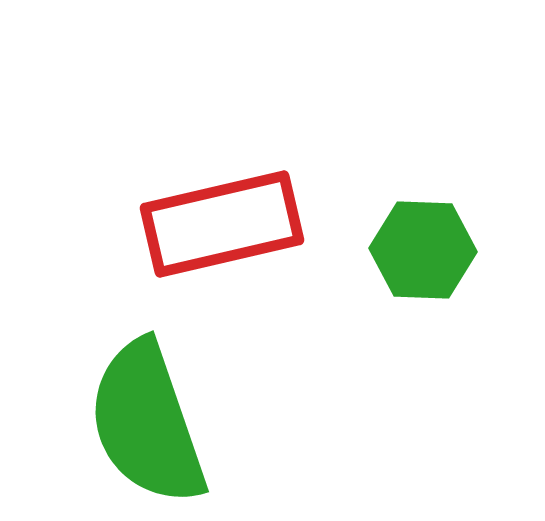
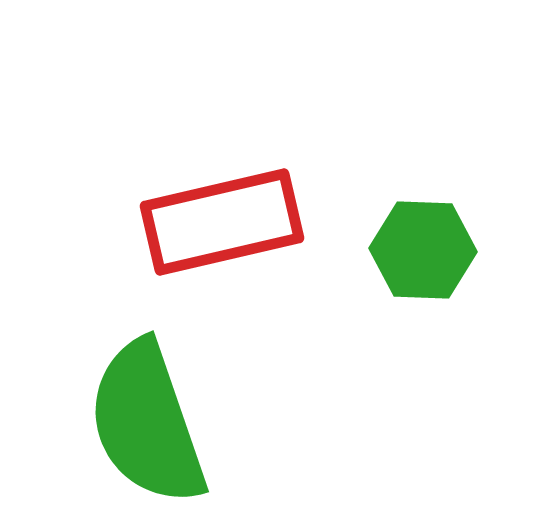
red rectangle: moved 2 px up
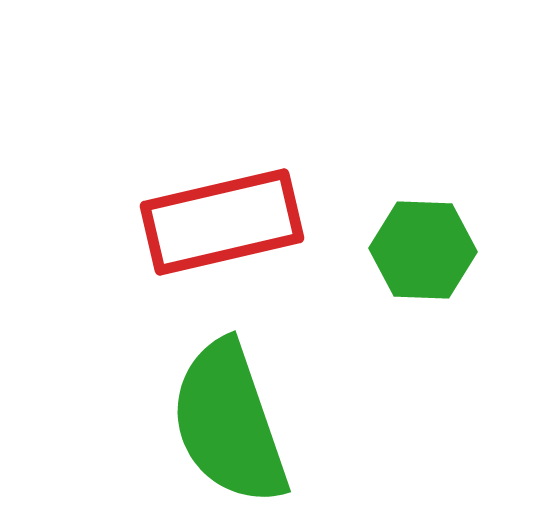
green semicircle: moved 82 px right
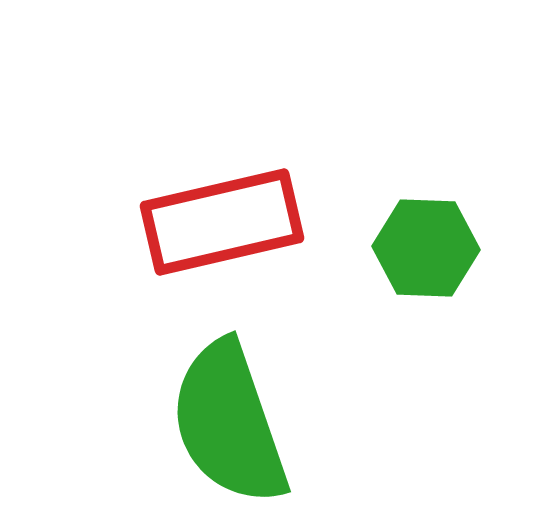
green hexagon: moved 3 px right, 2 px up
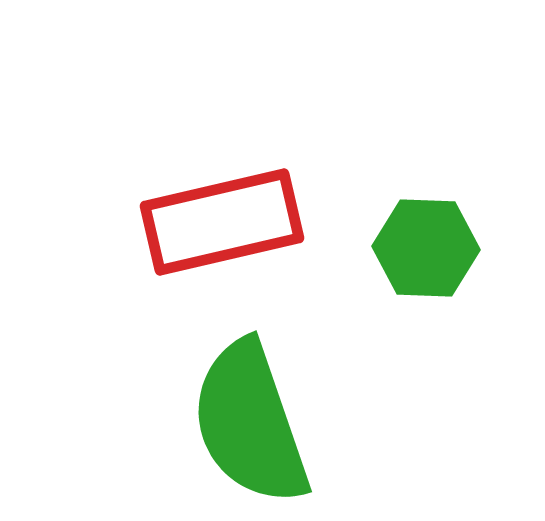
green semicircle: moved 21 px right
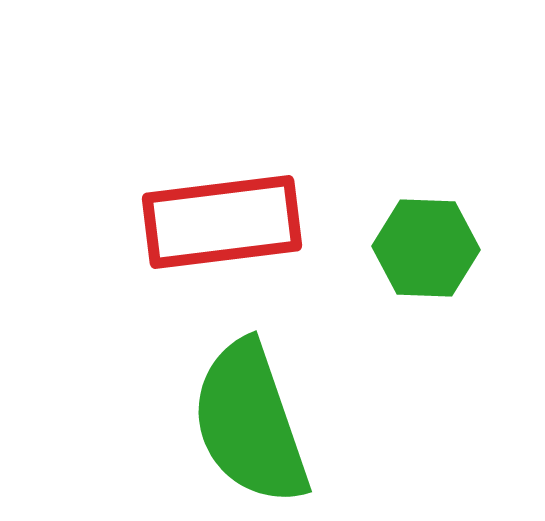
red rectangle: rotated 6 degrees clockwise
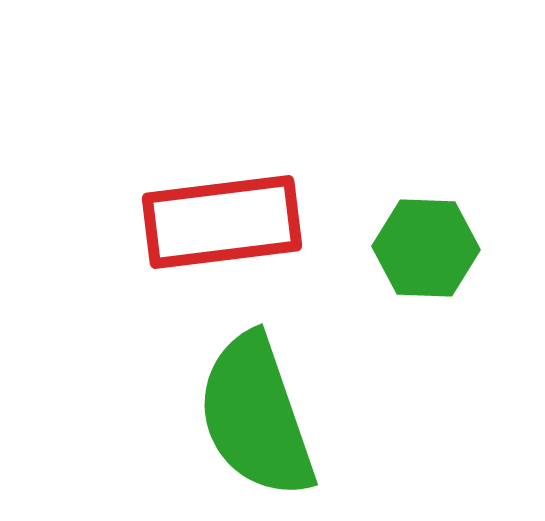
green semicircle: moved 6 px right, 7 px up
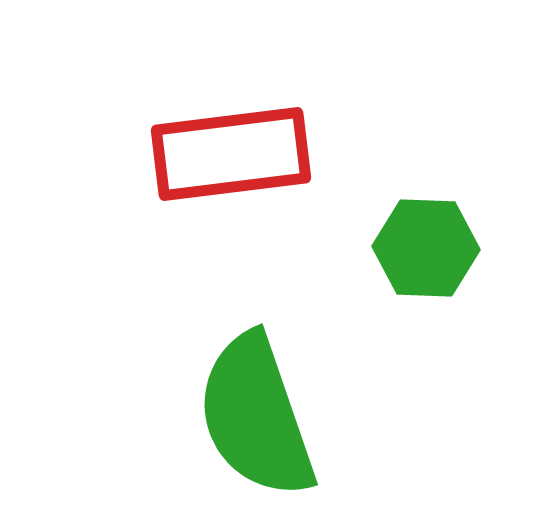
red rectangle: moved 9 px right, 68 px up
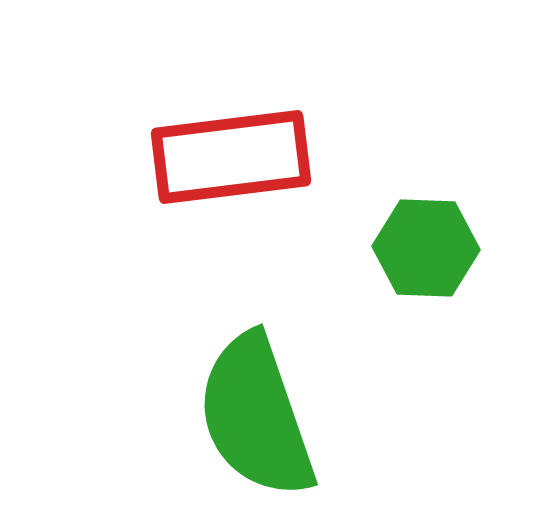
red rectangle: moved 3 px down
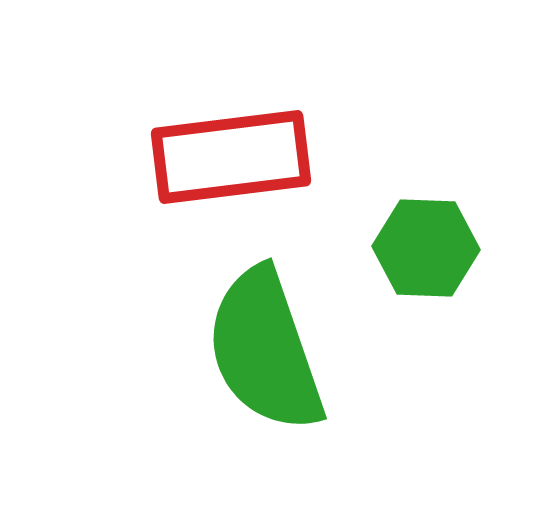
green semicircle: moved 9 px right, 66 px up
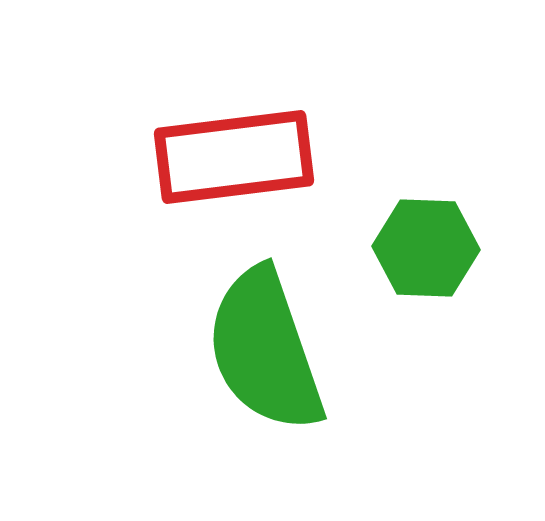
red rectangle: moved 3 px right
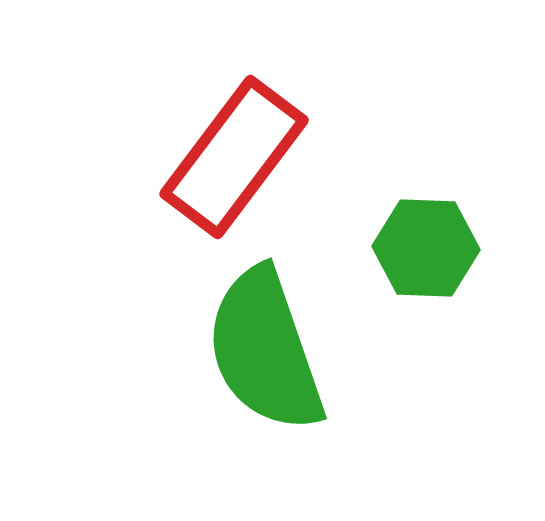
red rectangle: rotated 46 degrees counterclockwise
